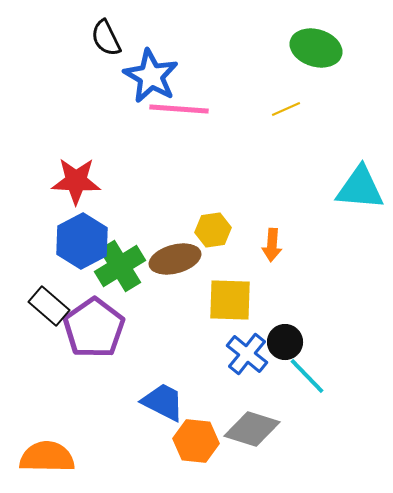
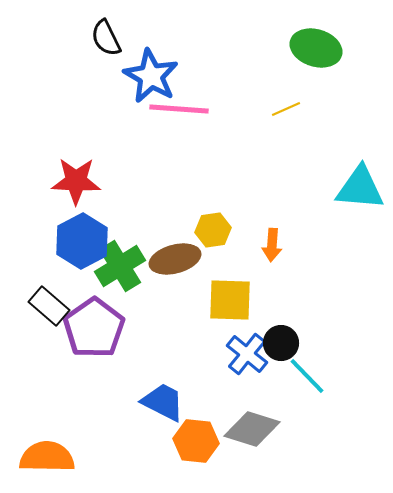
black circle: moved 4 px left, 1 px down
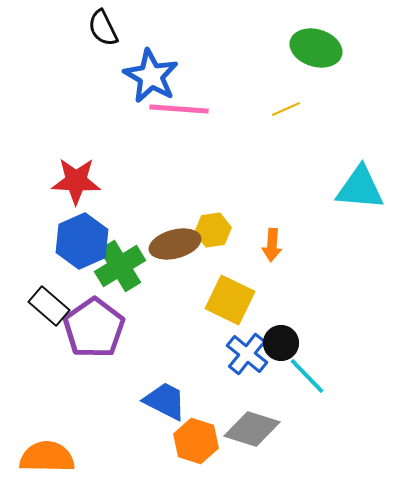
black semicircle: moved 3 px left, 10 px up
blue hexagon: rotated 4 degrees clockwise
brown ellipse: moved 15 px up
yellow square: rotated 24 degrees clockwise
blue trapezoid: moved 2 px right, 1 px up
orange hexagon: rotated 12 degrees clockwise
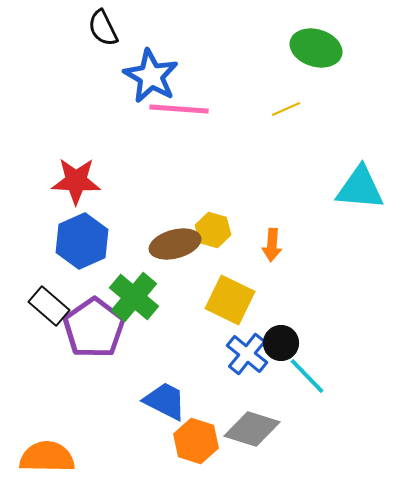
yellow hexagon: rotated 24 degrees clockwise
green cross: moved 14 px right, 31 px down; rotated 18 degrees counterclockwise
